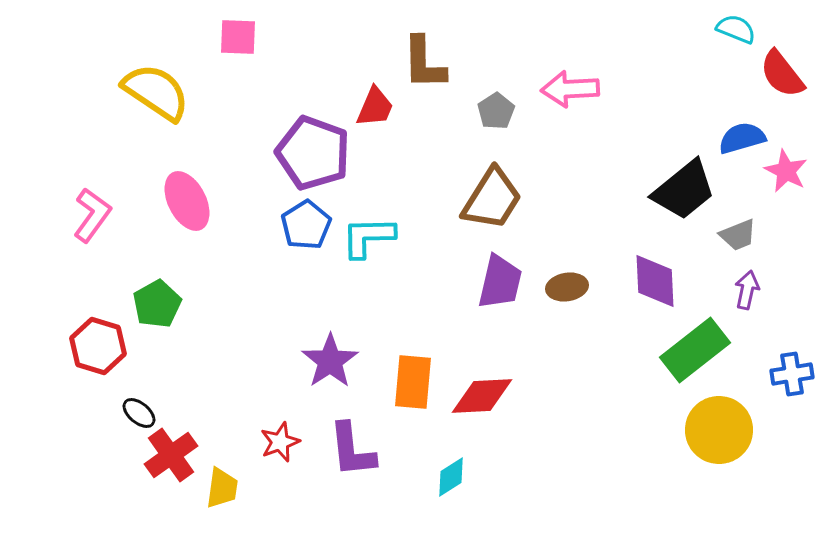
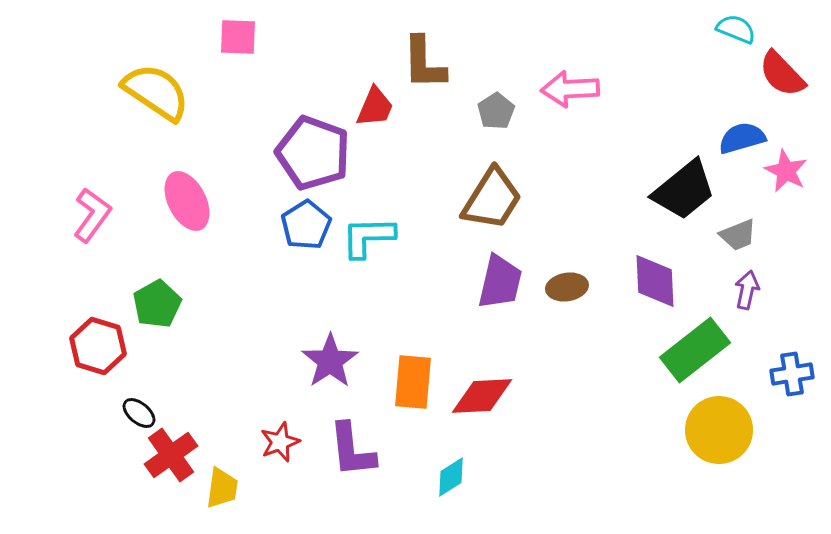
red semicircle: rotated 6 degrees counterclockwise
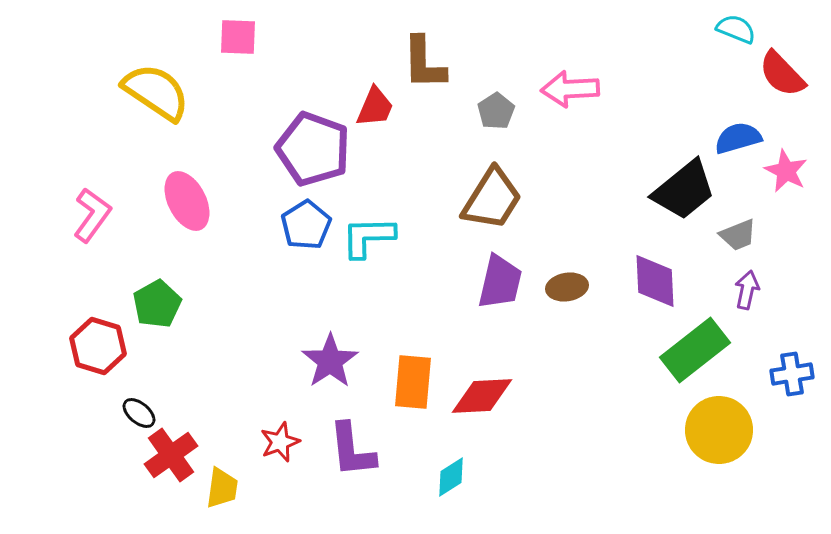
blue semicircle: moved 4 px left
purple pentagon: moved 4 px up
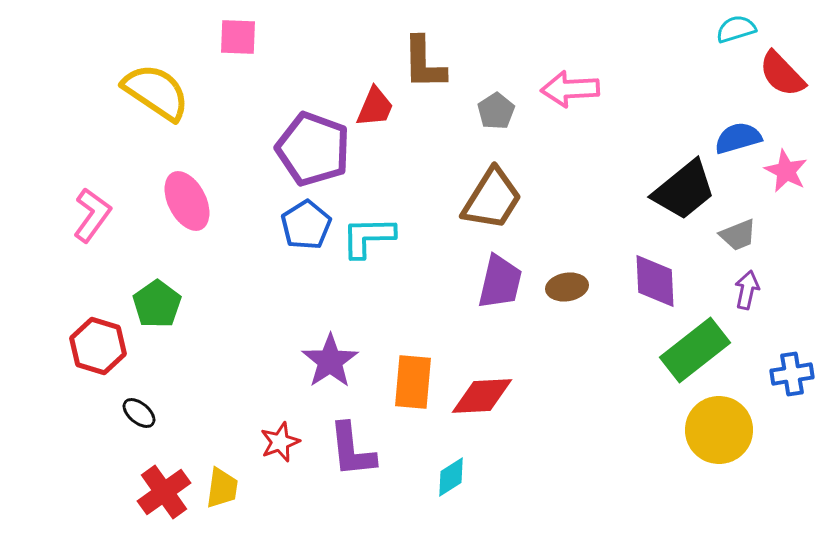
cyan semicircle: rotated 39 degrees counterclockwise
green pentagon: rotated 6 degrees counterclockwise
red cross: moved 7 px left, 37 px down
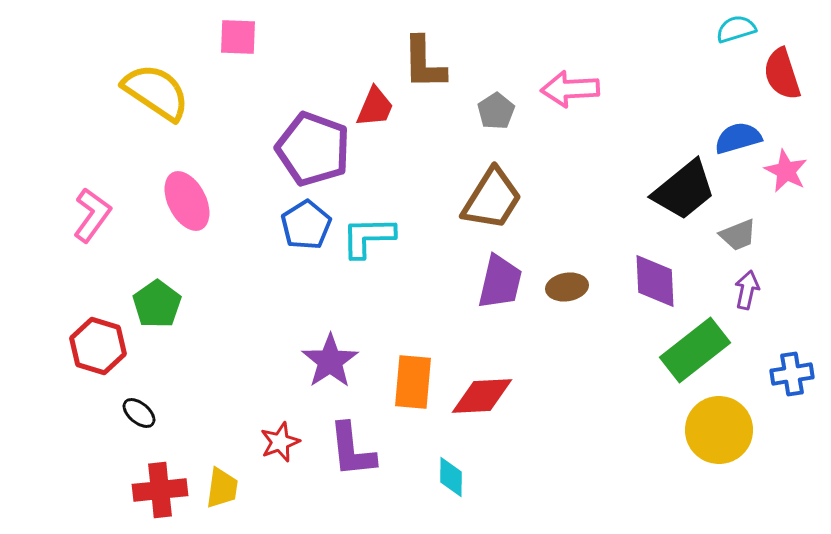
red semicircle: rotated 26 degrees clockwise
cyan diamond: rotated 57 degrees counterclockwise
red cross: moved 4 px left, 2 px up; rotated 30 degrees clockwise
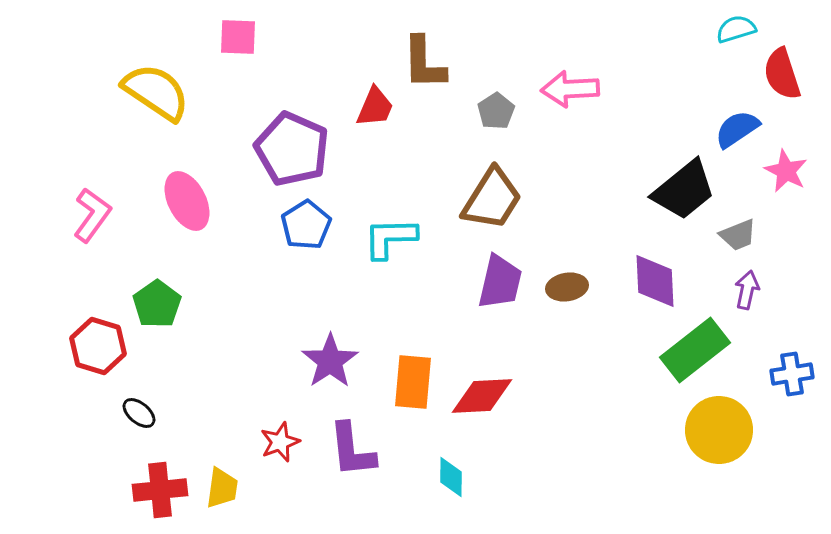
blue semicircle: moved 1 px left, 9 px up; rotated 18 degrees counterclockwise
purple pentagon: moved 21 px left; rotated 4 degrees clockwise
cyan L-shape: moved 22 px right, 1 px down
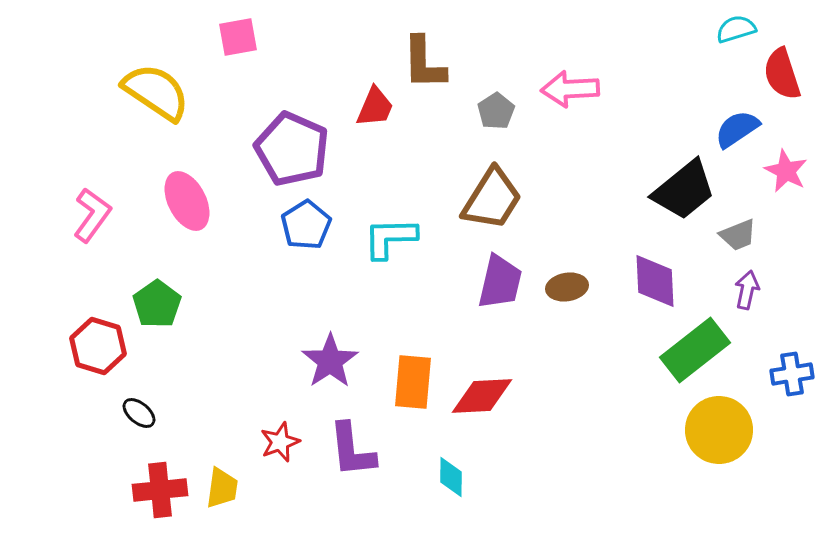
pink square: rotated 12 degrees counterclockwise
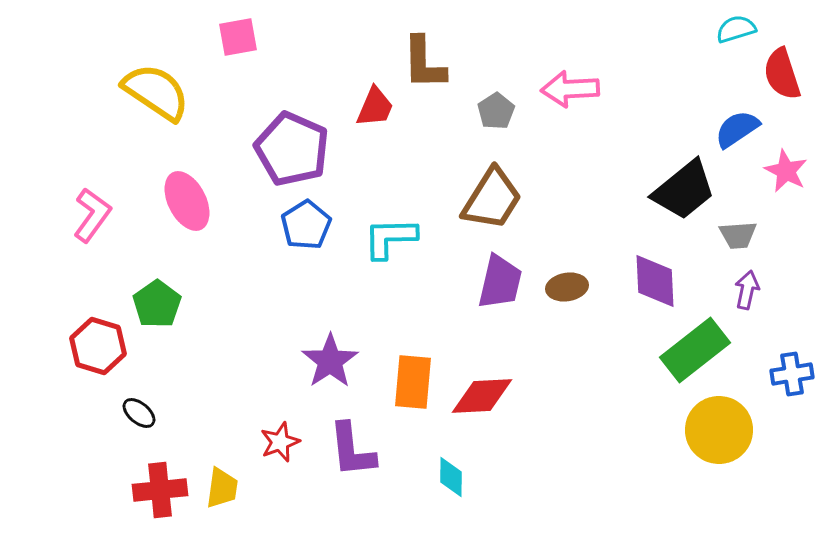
gray trapezoid: rotated 18 degrees clockwise
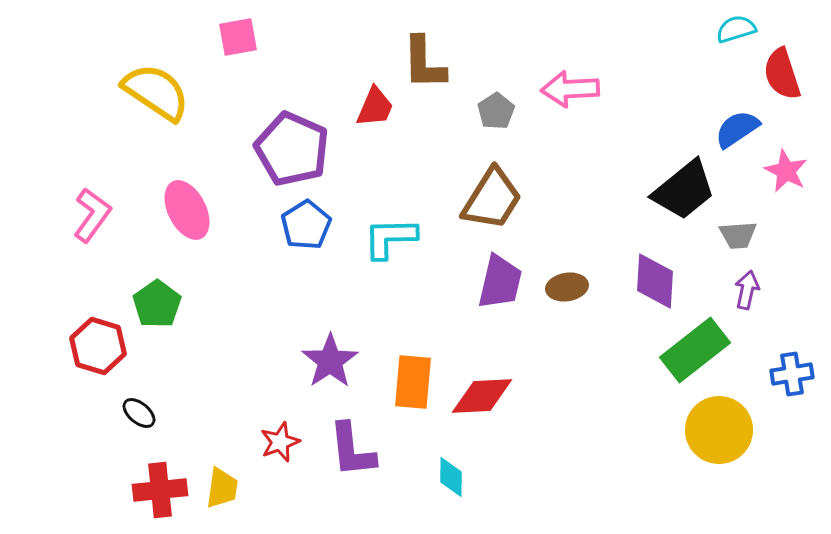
pink ellipse: moved 9 px down
purple diamond: rotated 6 degrees clockwise
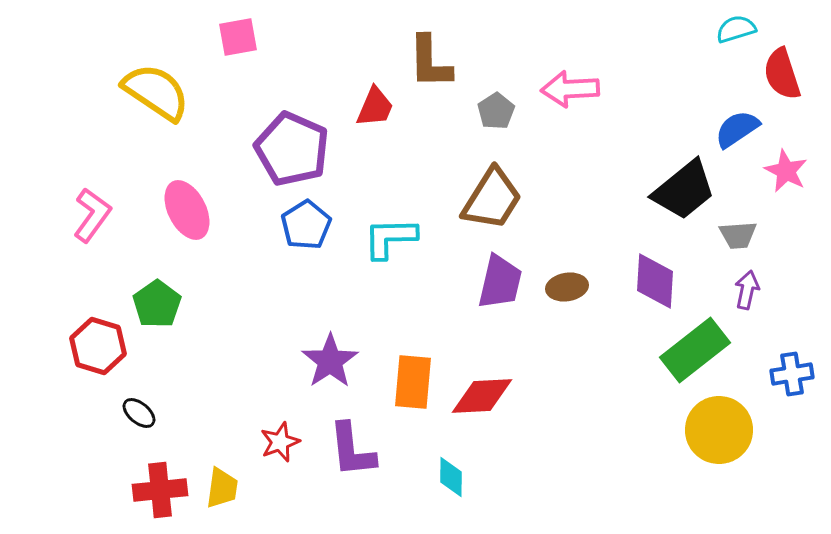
brown L-shape: moved 6 px right, 1 px up
